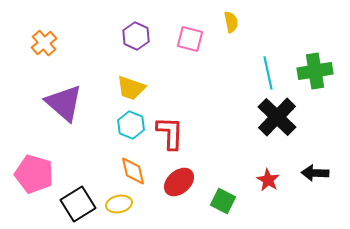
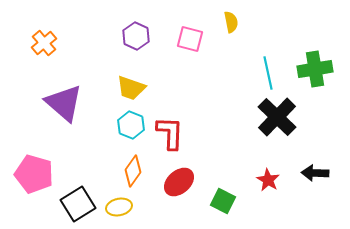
green cross: moved 2 px up
orange diamond: rotated 48 degrees clockwise
yellow ellipse: moved 3 px down
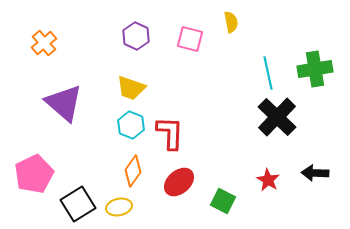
pink pentagon: rotated 30 degrees clockwise
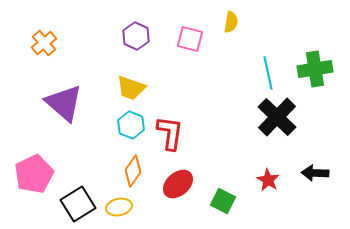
yellow semicircle: rotated 20 degrees clockwise
red L-shape: rotated 6 degrees clockwise
red ellipse: moved 1 px left, 2 px down
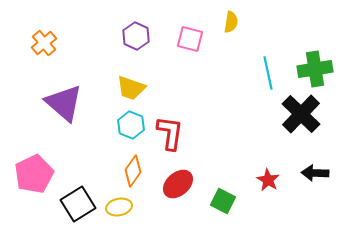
black cross: moved 24 px right, 3 px up
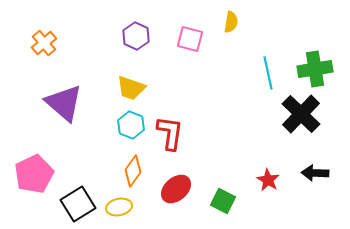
red ellipse: moved 2 px left, 5 px down
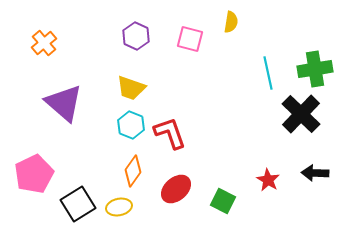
red L-shape: rotated 27 degrees counterclockwise
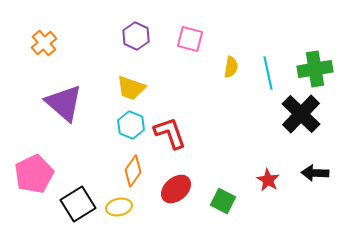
yellow semicircle: moved 45 px down
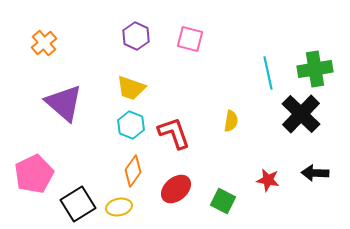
yellow semicircle: moved 54 px down
red L-shape: moved 4 px right
red star: rotated 20 degrees counterclockwise
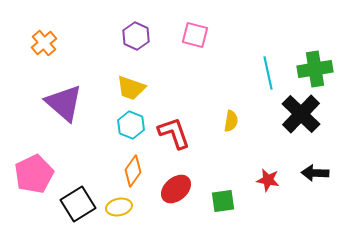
pink square: moved 5 px right, 4 px up
green square: rotated 35 degrees counterclockwise
